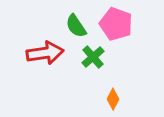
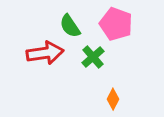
green semicircle: moved 6 px left
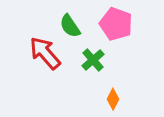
red arrow: rotated 123 degrees counterclockwise
green cross: moved 3 px down
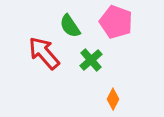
pink pentagon: moved 2 px up
red arrow: moved 1 px left
green cross: moved 2 px left
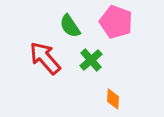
red arrow: moved 1 px right, 5 px down
orange diamond: rotated 25 degrees counterclockwise
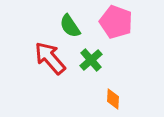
red arrow: moved 5 px right
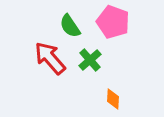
pink pentagon: moved 3 px left
green cross: moved 1 px left
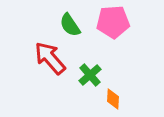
pink pentagon: rotated 24 degrees counterclockwise
green semicircle: moved 1 px up
green cross: moved 15 px down
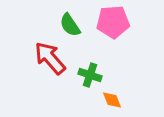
green cross: rotated 30 degrees counterclockwise
orange diamond: moved 1 px left, 1 px down; rotated 25 degrees counterclockwise
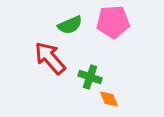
green semicircle: rotated 80 degrees counterclockwise
green cross: moved 2 px down
orange diamond: moved 3 px left, 1 px up
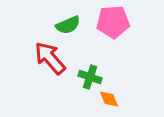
green semicircle: moved 2 px left
